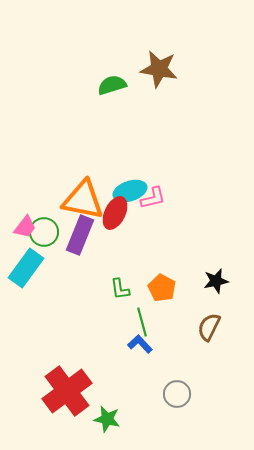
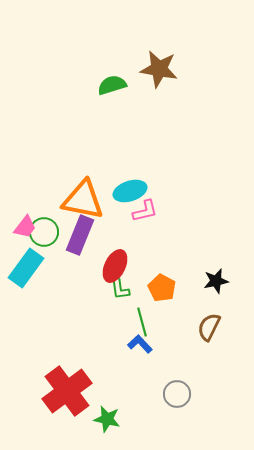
pink L-shape: moved 8 px left, 13 px down
red ellipse: moved 53 px down
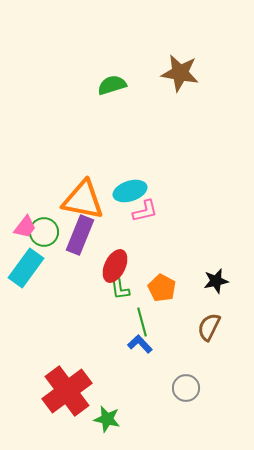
brown star: moved 21 px right, 4 px down
gray circle: moved 9 px right, 6 px up
